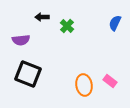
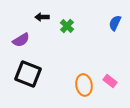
purple semicircle: rotated 24 degrees counterclockwise
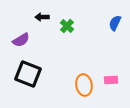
pink rectangle: moved 1 px right, 1 px up; rotated 40 degrees counterclockwise
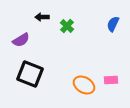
blue semicircle: moved 2 px left, 1 px down
black square: moved 2 px right
orange ellipse: rotated 50 degrees counterclockwise
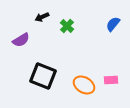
black arrow: rotated 24 degrees counterclockwise
blue semicircle: rotated 14 degrees clockwise
black square: moved 13 px right, 2 px down
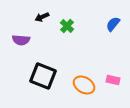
purple semicircle: rotated 36 degrees clockwise
pink rectangle: moved 2 px right; rotated 16 degrees clockwise
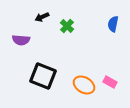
blue semicircle: rotated 28 degrees counterclockwise
pink rectangle: moved 3 px left, 2 px down; rotated 16 degrees clockwise
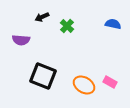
blue semicircle: rotated 91 degrees clockwise
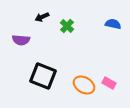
pink rectangle: moved 1 px left, 1 px down
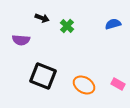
black arrow: moved 1 px down; rotated 136 degrees counterclockwise
blue semicircle: rotated 28 degrees counterclockwise
pink rectangle: moved 9 px right, 1 px down
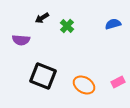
black arrow: rotated 128 degrees clockwise
pink rectangle: moved 2 px up; rotated 56 degrees counterclockwise
